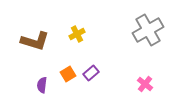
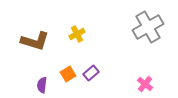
gray cross: moved 3 px up
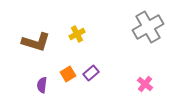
brown L-shape: moved 1 px right, 1 px down
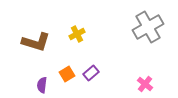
orange square: moved 1 px left
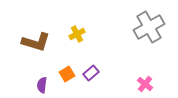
gray cross: moved 1 px right
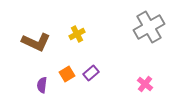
brown L-shape: rotated 8 degrees clockwise
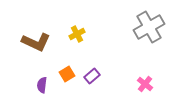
purple rectangle: moved 1 px right, 3 px down
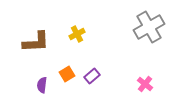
brown L-shape: rotated 28 degrees counterclockwise
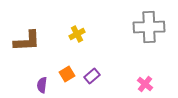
gray cross: rotated 28 degrees clockwise
brown L-shape: moved 9 px left, 1 px up
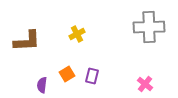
purple rectangle: rotated 35 degrees counterclockwise
